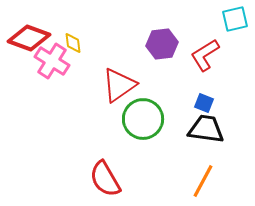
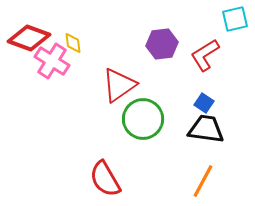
blue square: rotated 12 degrees clockwise
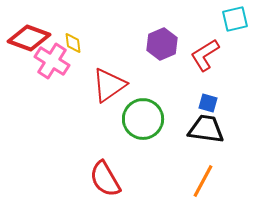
purple hexagon: rotated 16 degrees counterclockwise
red triangle: moved 10 px left
blue square: moved 4 px right; rotated 18 degrees counterclockwise
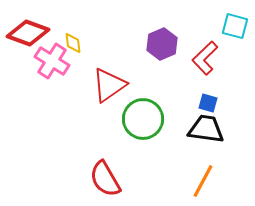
cyan square: moved 7 px down; rotated 28 degrees clockwise
red diamond: moved 1 px left, 5 px up
red L-shape: moved 3 px down; rotated 12 degrees counterclockwise
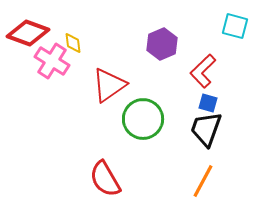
red L-shape: moved 2 px left, 13 px down
black trapezoid: rotated 78 degrees counterclockwise
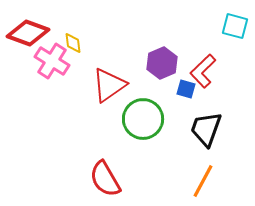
purple hexagon: moved 19 px down
blue square: moved 22 px left, 14 px up
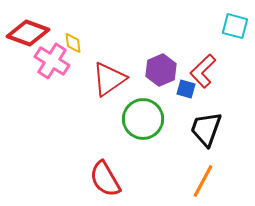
purple hexagon: moved 1 px left, 7 px down
red triangle: moved 6 px up
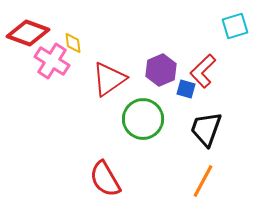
cyan square: rotated 32 degrees counterclockwise
